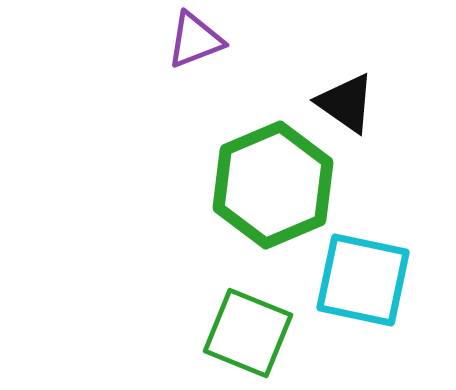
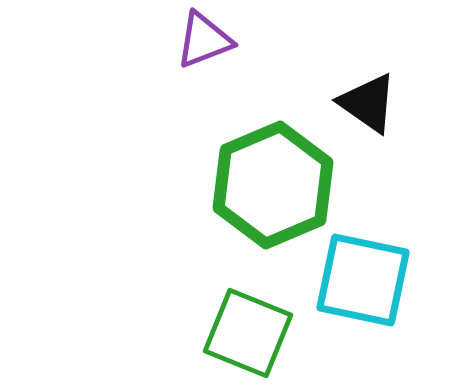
purple triangle: moved 9 px right
black triangle: moved 22 px right
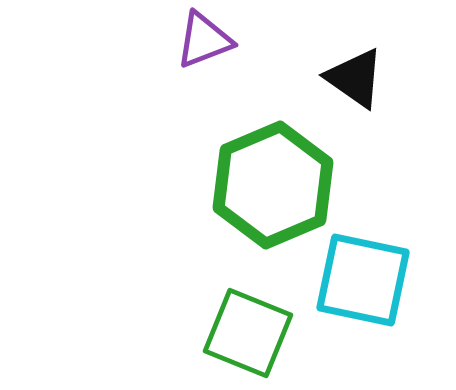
black triangle: moved 13 px left, 25 px up
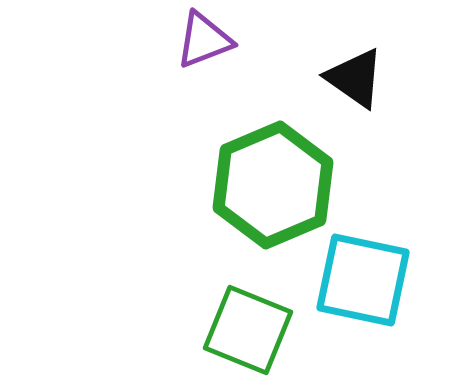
green square: moved 3 px up
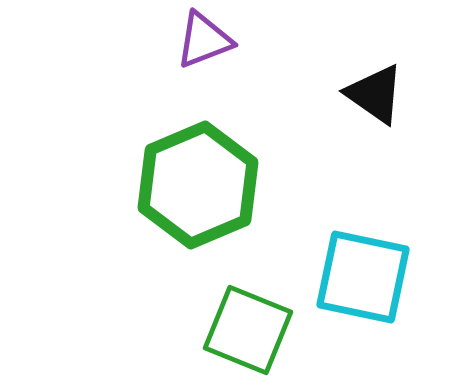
black triangle: moved 20 px right, 16 px down
green hexagon: moved 75 px left
cyan square: moved 3 px up
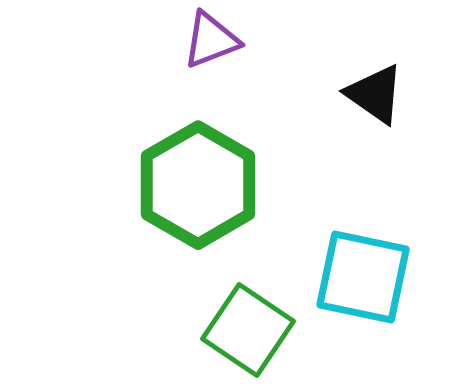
purple triangle: moved 7 px right
green hexagon: rotated 7 degrees counterclockwise
green square: rotated 12 degrees clockwise
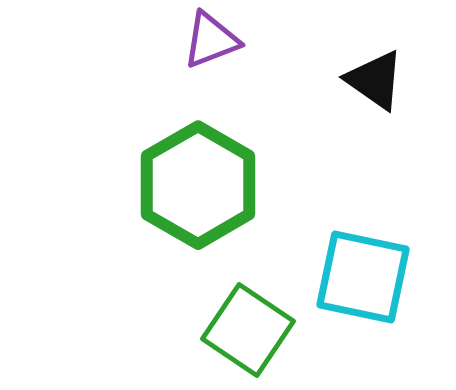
black triangle: moved 14 px up
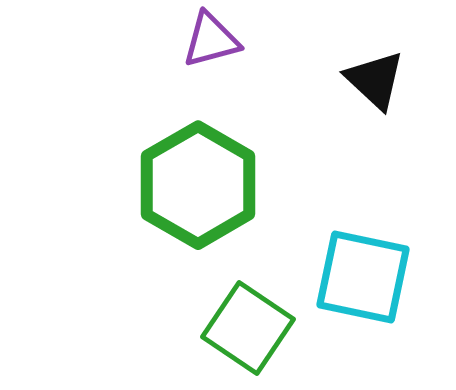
purple triangle: rotated 6 degrees clockwise
black triangle: rotated 8 degrees clockwise
green square: moved 2 px up
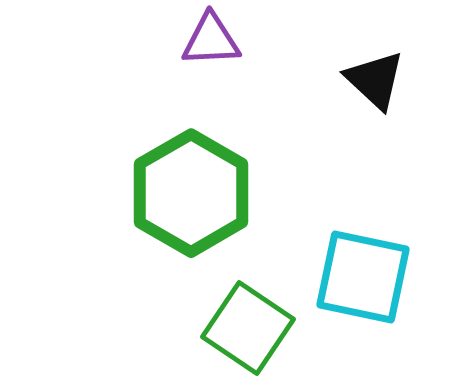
purple triangle: rotated 12 degrees clockwise
green hexagon: moved 7 px left, 8 px down
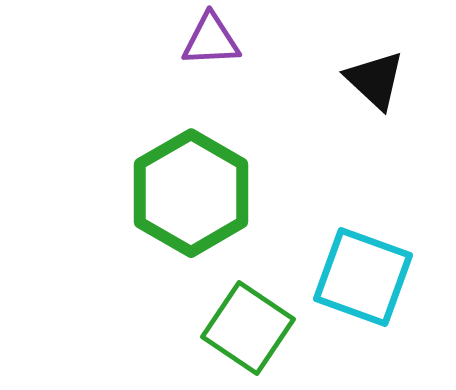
cyan square: rotated 8 degrees clockwise
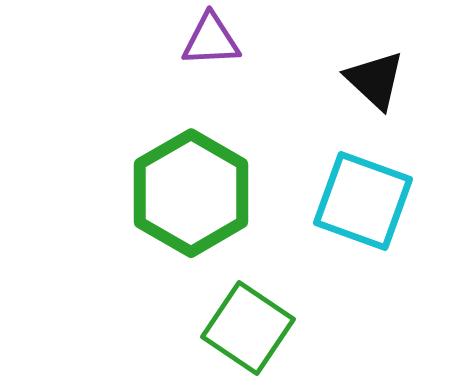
cyan square: moved 76 px up
